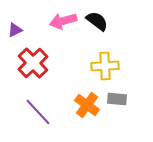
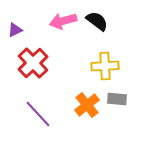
orange cross: rotated 15 degrees clockwise
purple line: moved 2 px down
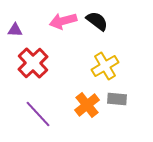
purple triangle: rotated 28 degrees clockwise
yellow cross: rotated 28 degrees counterclockwise
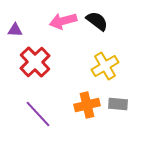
red cross: moved 2 px right, 1 px up
gray rectangle: moved 1 px right, 5 px down
orange cross: rotated 25 degrees clockwise
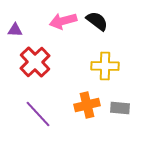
yellow cross: rotated 32 degrees clockwise
gray rectangle: moved 2 px right, 4 px down
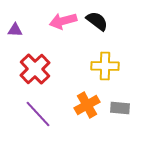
red cross: moved 7 px down
orange cross: rotated 15 degrees counterclockwise
